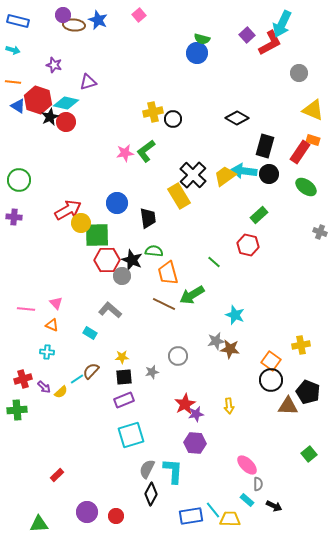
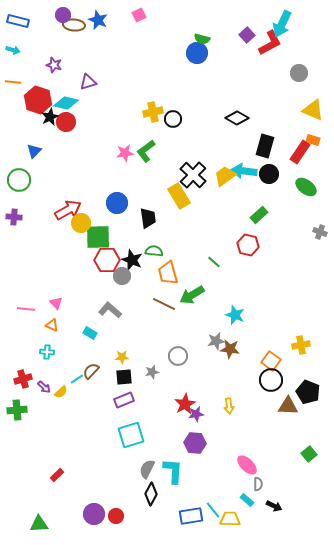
pink square at (139, 15): rotated 16 degrees clockwise
blue triangle at (18, 106): moved 16 px right, 45 px down; rotated 42 degrees clockwise
green square at (97, 235): moved 1 px right, 2 px down
purple circle at (87, 512): moved 7 px right, 2 px down
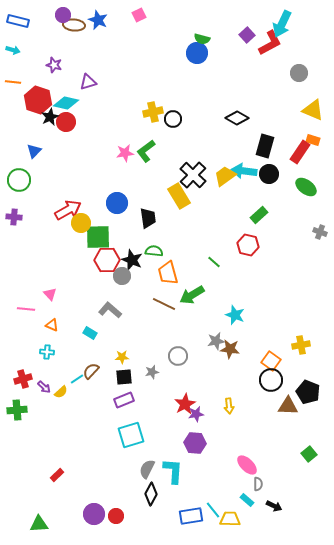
pink triangle at (56, 303): moved 6 px left, 9 px up
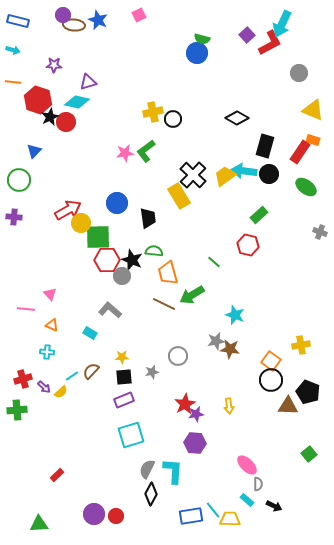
purple star at (54, 65): rotated 14 degrees counterclockwise
cyan diamond at (66, 103): moved 11 px right, 1 px up
cyan line at (77, 379): moved 5 px left, 3 px up
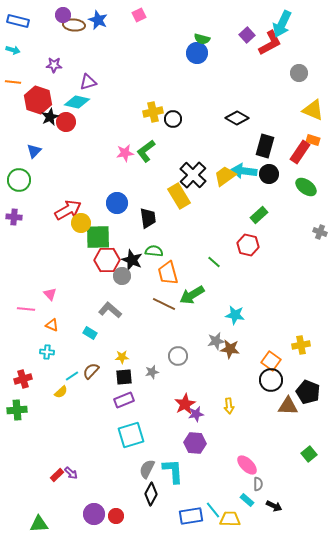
cyan star at (235, 315): rotated 12 degrees counterclockwise
purple arrow at (44, 387): moved 27 px right, 86 px down
cyan L-shape at (173, 471): rotated 8 degrees counterclockwise
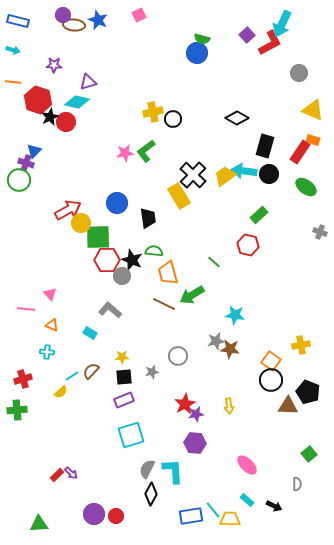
purple cross at (14, 217): moved 12 px right, 54 px up; rotated 14 degrees clockwise
gray semicircle at (258, 484): moved 39 px right
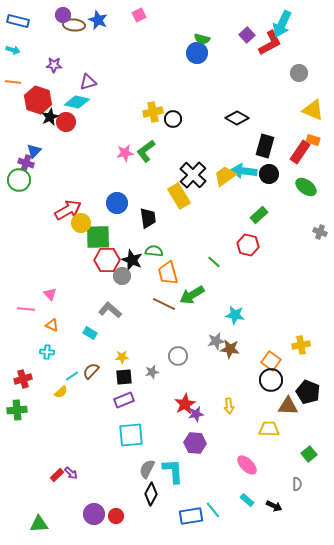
cyan square at (131, 435): rotated 12 degrees clockwise
yellow trapezoid at (230, 519): moved 39 px right, 90 px up
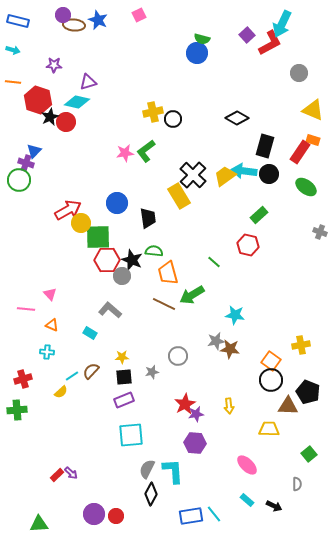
cyan line at (213, 510): moved 1 px right, 4 px down
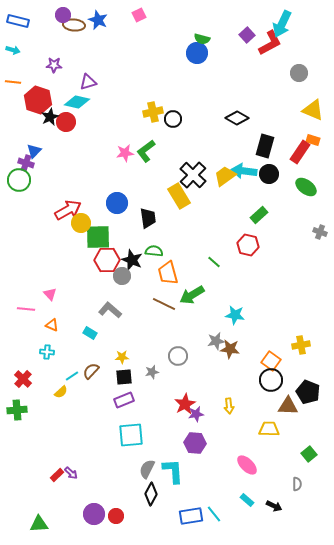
red cross at (23, 379): rotated 30 degrees counterclockwise
